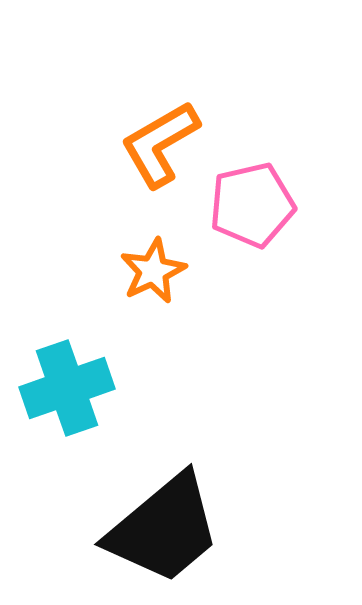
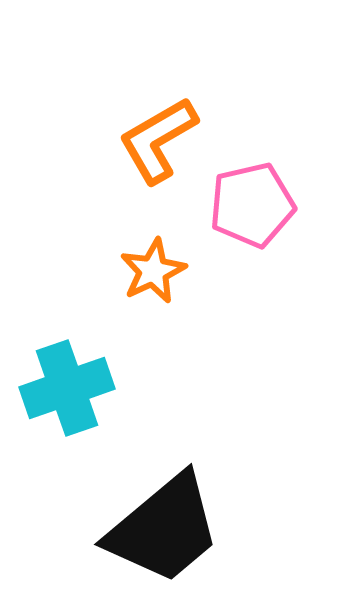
orange L-shape: moved 2 px left, 4 px up
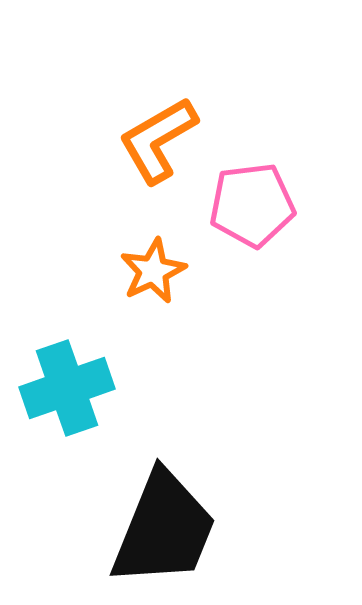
pink pentagon: rotated 6 degrees clockwise
black trapezoid: rotated 28 degrees counterclockwise
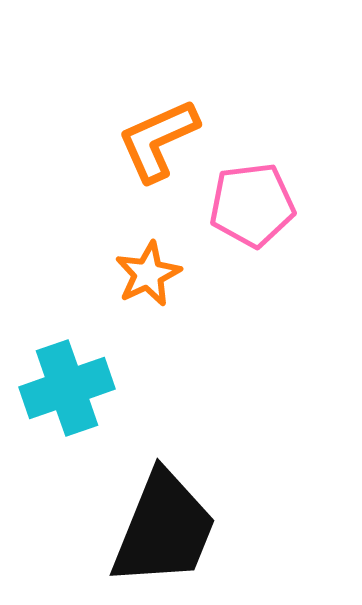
orange L-shape: rotated 6 degrees clockwise
orange star: moved 5 px left, 3 px down
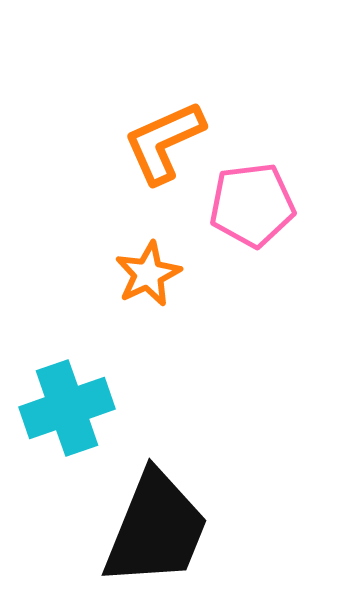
orange L-shape: moved 6 px right, 2 px down
cyan cross: moved 20 px down
black trapezoid: moved 8 px left
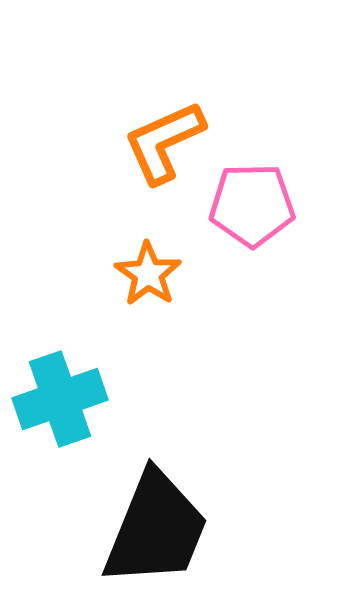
pink pentagon: rotated 6 degrees clockwise
orange star: rotated 12 degrees counterclockwise
cyan cross: moved 7 px left, 9 px up
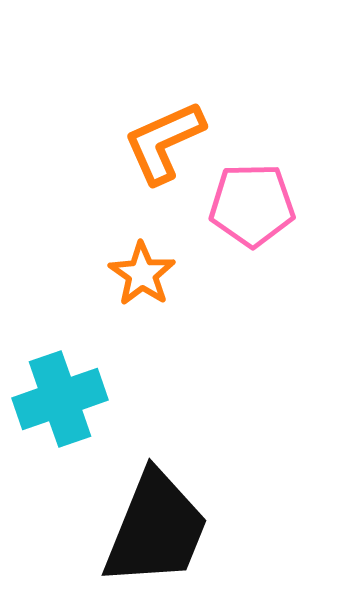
orange star: moved 6 px left
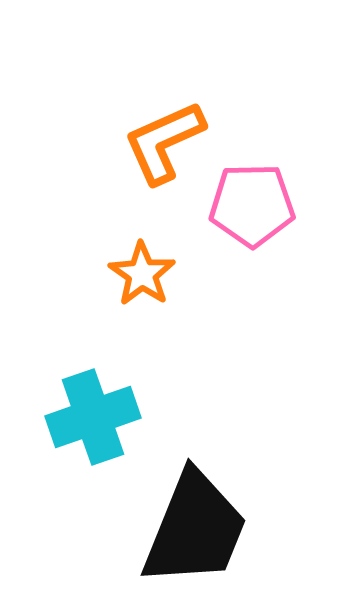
cyan cross: moved 33 px right, 18 px down
black trapezoid: moved 39 px right
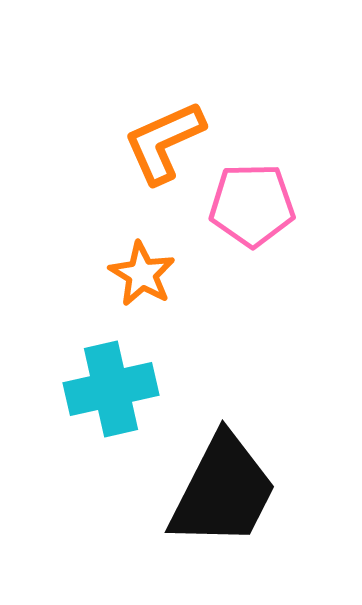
orange star: rotated 4 degrees counterclockwise
cyan cross: moved 18 px right, 28 px up; rotated 6 degrees clockwise
black trapezoid: moved 28 px right, 38 px up; rotated 5 degrees clockwise
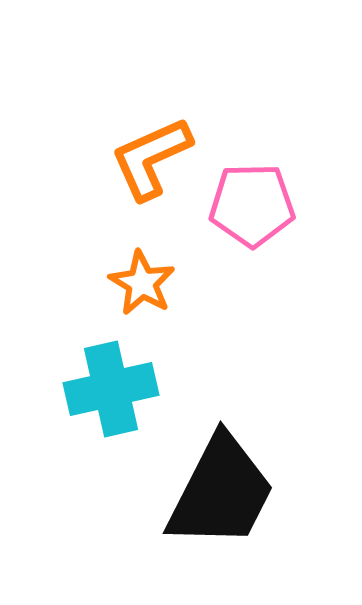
orange L-shape: moved 13 px left, 16 px down
orange star: moved 9 px down
black trapezoid: moved 2 px left, 1 px down
